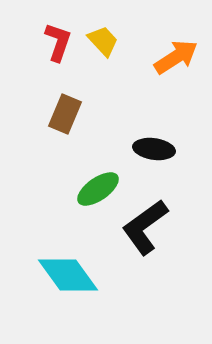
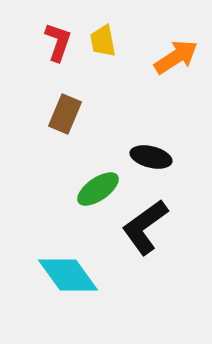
yellow trapezoid: rotated 148 degrees counterclockwise
black ellipse: moved 3 px left, 8 px down; rotated 6 degrees clockwise
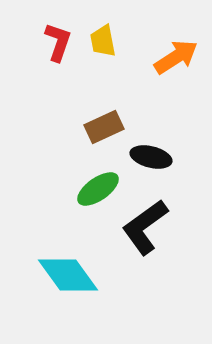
brown rectangle: moved 39 px right, 13 px down; rotated 42 degrees clockwise
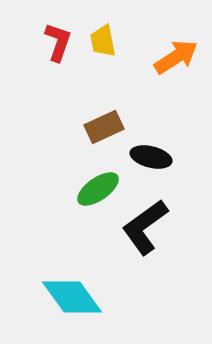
cyan diamond: moved 4 px right, 22 px down
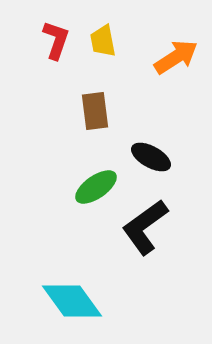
red L-shape: moved 2 px left, 2 px up
brown rectangle: moved 9 px left, 16 px up; rotated 72 degrees counterclockwise
black ellipse: rotated 15 degrees clockwise
green ellipse: moved 2 px left, 2 px up
cyan diamond: moved 4 px down
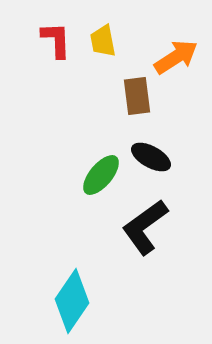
red L-shape: rotated 21 degrees counterclockwise
brown rectangle: moved 42 px right, 15 px up
green ellipse: moved 5 px right, 12 px up; rotated 15 degrees counterclockwise
cyan diamond: rotated 70 degrees clockwise
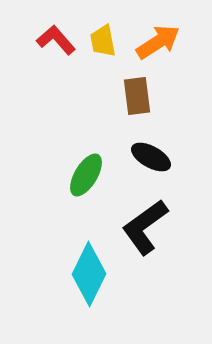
red L-shape: rotated 39 degrees counterclockwise
orange arrow: moved 18 px left, 15 px up
green ellipse: moved 15 px left; rotated 9 degrees counterclockwise
cyan diamond: moved 17 px right, 27 px up; rotated 8 degrees counterclockwise
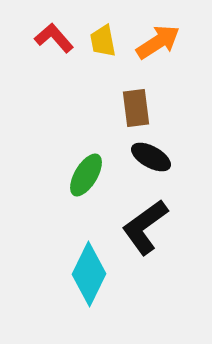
red L-shape: moved 2 px left, 2 px up
brown rectangle: moved 1 px left, 12 px down
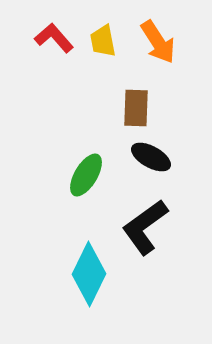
orange arrow: rotated 90 degrees clockwise
brown rectangle: rotated 9 degrees clockwise
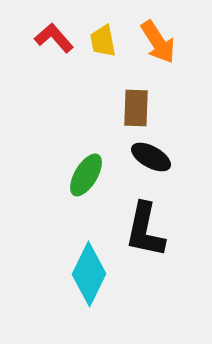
black L-shape: moved 3 px down; rotated 42 degrees counterclockwise
